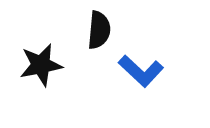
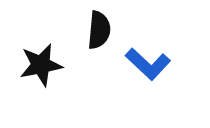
blue L-shape: moved 7 px right, 7 px up
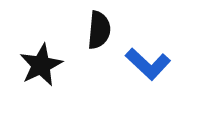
black star: rotated 15 degrees counterclockwise
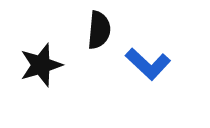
black star: rotated 9 degrees clockwise
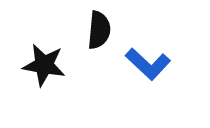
black star: moved 3 px right; rotated 27 degrees clockwise
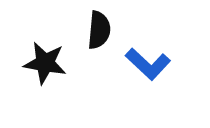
black star: moved 1 px right, 2 px up
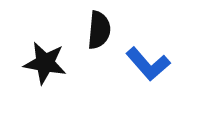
blue L-shape: rotated 6 degrees clockwise
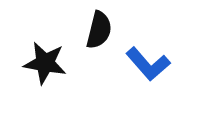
black semicircle: rotated 9 degrees clockwise
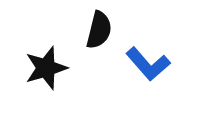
black star: moved 1 px right, 5 px down; rotated 27 degrees counterclockwise
